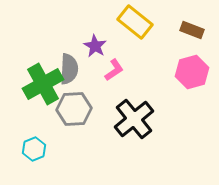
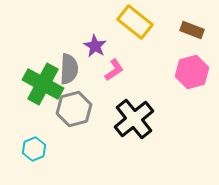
green cross: rotated 33 degrees counterclockwise
gray hexagon: rotated 12 degrees counterclockwise
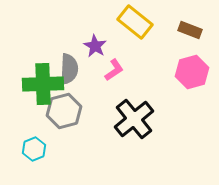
brown rectangle: moved 2 px left
green cross: rotated 30 degrees counterclockwise
gray hexagon: moved 10 px left, 2 px down
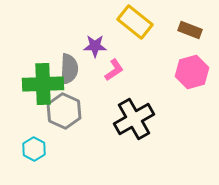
purple star: rotated 30 degrees counterclockwise
gray hexagon: rotated 20 degrees counterclockwise
black cross: rotated 9 degrees clockwise
cyan hexagon: rotated 10 degrees counterclockwise
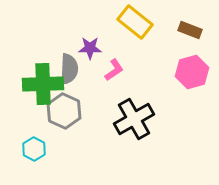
purple star: moved 5 px left, 2 px down
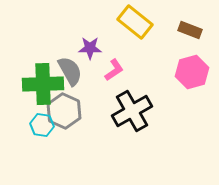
gray semicircle: moved 1 px right, 2 px down; rotated 32 degrees counterclockwise
black cross: moved 2 px left, 8 px up
cyan hexagon: moved 8 px right, 24 px up; rotated 20 degrees counterclockwise
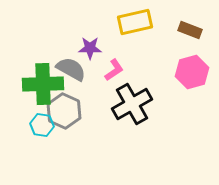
yellow rectangle: rotated 52 degrees counterclockwise
gray semicircle: moved 1 px right, 2 px up; rotated 32 degrees counterclockwise
black cross: moved 7 px up
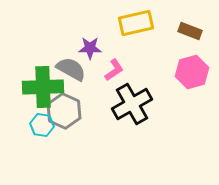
yellow rectangle: moved 1 px right, 1 px down
brown rectangle: moved 1 px down
green cross: moved 3 px down
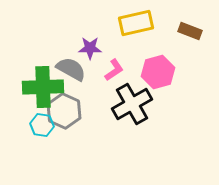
pink hexagon: moved 34 px left
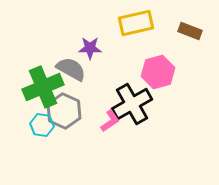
pink L-shape: moved 4 px left, 51 px down
green cross: rotated 21 degrees counterclockwise
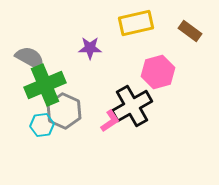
brown rectangle: rotated 15 degrees clockwise
gray semicircle: moved 41 px left, 11 px up
green cross: moved 2 px right, 2 px up
black cross: moved 2 px down
cyan hexagon: rotated 15 degrees counterclockwise
